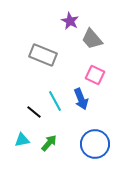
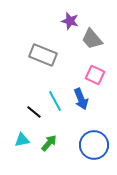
purple star: rotated 12 degrees counterclockwise
blue circle: moved 1 px left, 1 px down
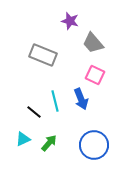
gray trapezoid: moved 1 px right, 4 px down
cyan line: rotated 15 degrees clockwise
cyan triangle: moved 1 px right, 1 px up; rotated 14 degrees counterclockwise
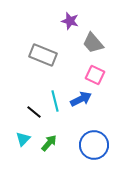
blue arrow: rotated 95 degrees counterclockwise
cyan triangle: rotated 21 degrees counterclockwise
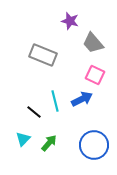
blue arrow: moved 1 px right
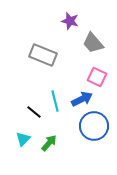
pink square: moved 2 px right, 2 px down
blue circle: moved 19 px up
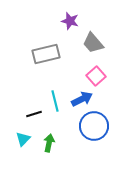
gray rectangle: moved 3 px right, 1 px up; rotated 36 degrees counterclockwise
pink square: moved 1 px left, 1 px up; rotated 24 degrees clockwise
black line: moved 2 px down; rotated 56 degrees counterclockwise
green arrow: rotated 30 degrees counterclockwise
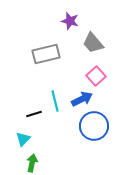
green arrow: moved 17 px left, 20 px down
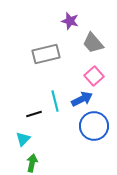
pink square: moved 2 px left
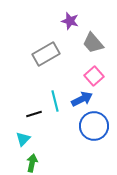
gray rectangle: rotated 16 degrees counterclockwise
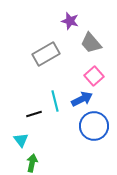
gray trapezoid: moved 2 px left
cyan triangle: moved 2 px left, 1 px down; rotated 21 degrees counterclockwise
